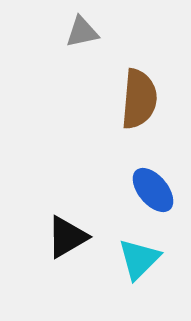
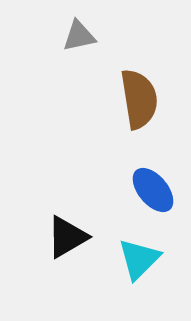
gray triangle: moved 3 px left, 4 px down
brown semicircle: rotated 14 degrees counterclockwise
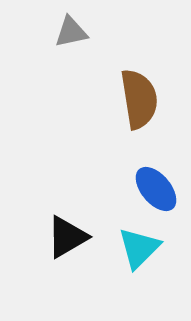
gray triangle: moved 8 px left, 4 px up
blue ellipse: moved 3 px right, 1 px up
cyan triangle: moved 11 px up
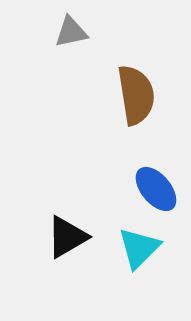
brown semicircle: moved 3 px left, 4 px up
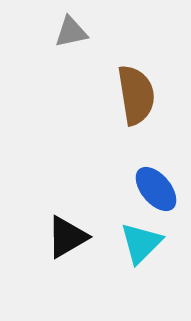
cyan triangle: moved 2 px right, 5 px up
